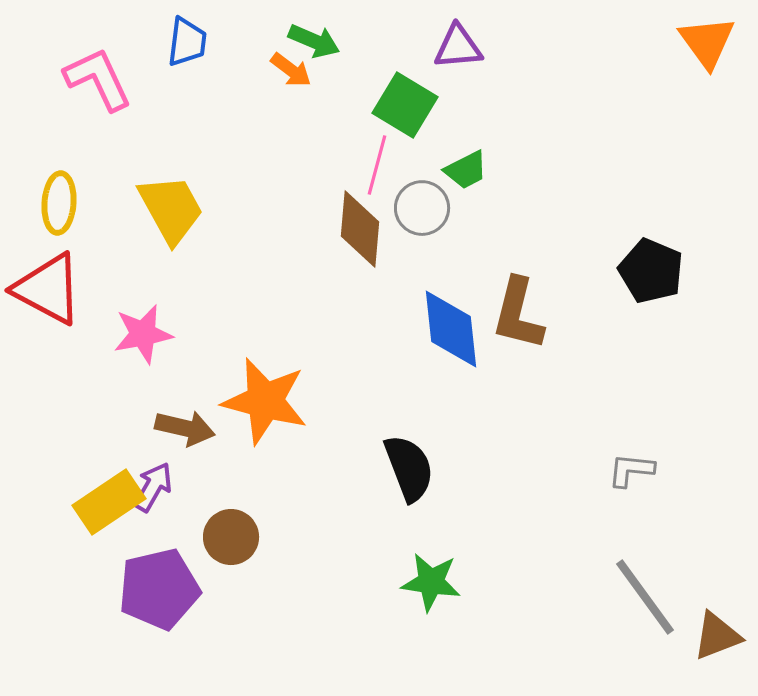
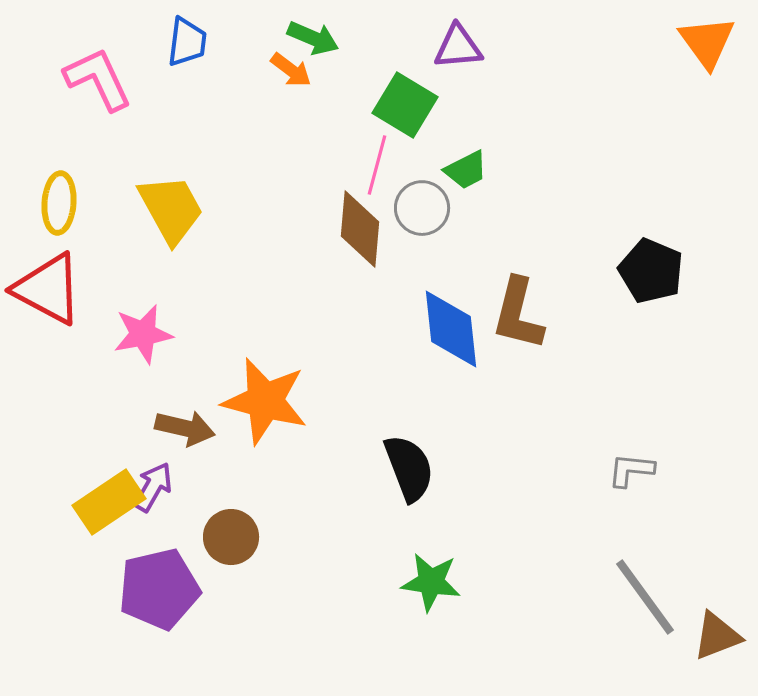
green arrow: moved 1 px left, 3 px up
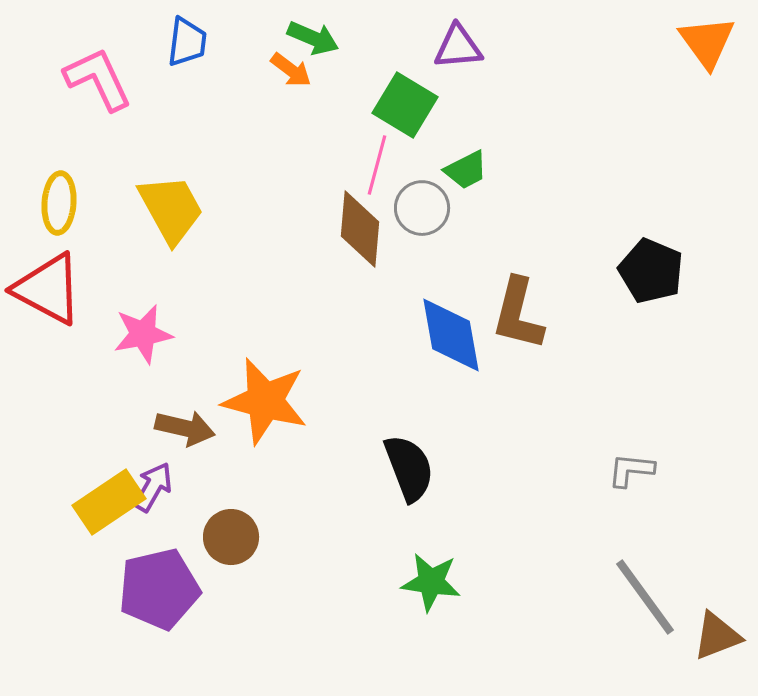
blue diamond: moved 6 px down; rotated 4 degrees counterclockwise
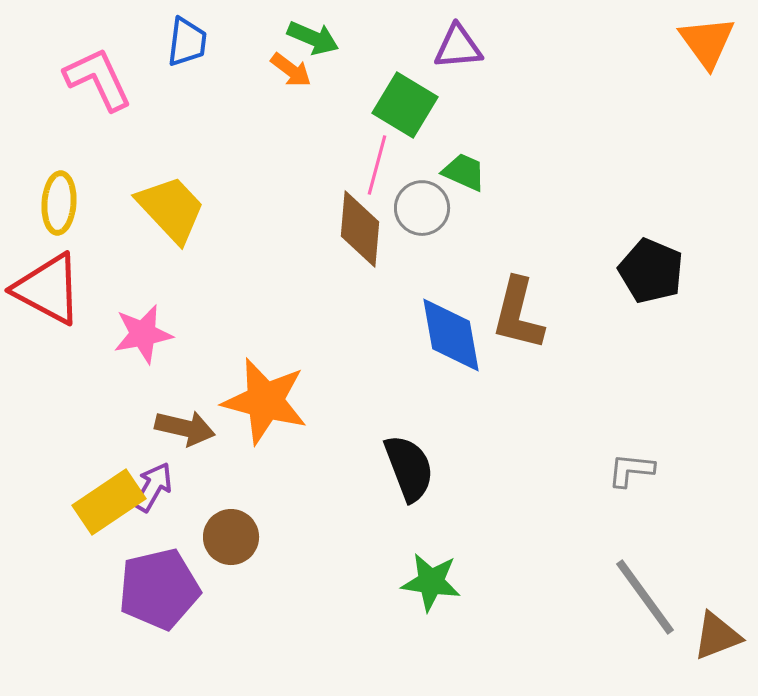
green trapezoid: moved 2 px left, 2 px down; rotated 129 degrees counterclockwise
yellow trapezoid: rotated 14 degrees counterclockwise
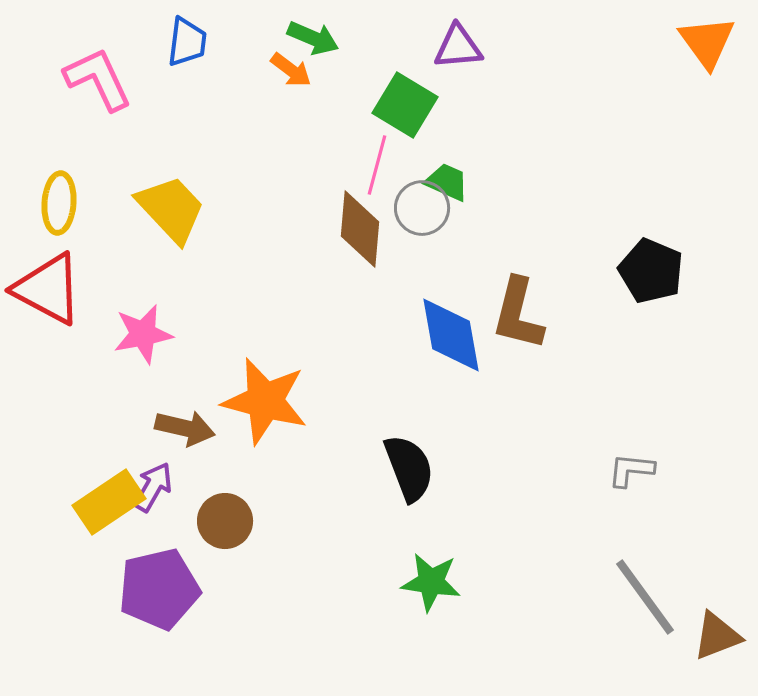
green trapezoid: moved 17 px left, 10 px down
brown circle: moved 6 px left, 16 px up
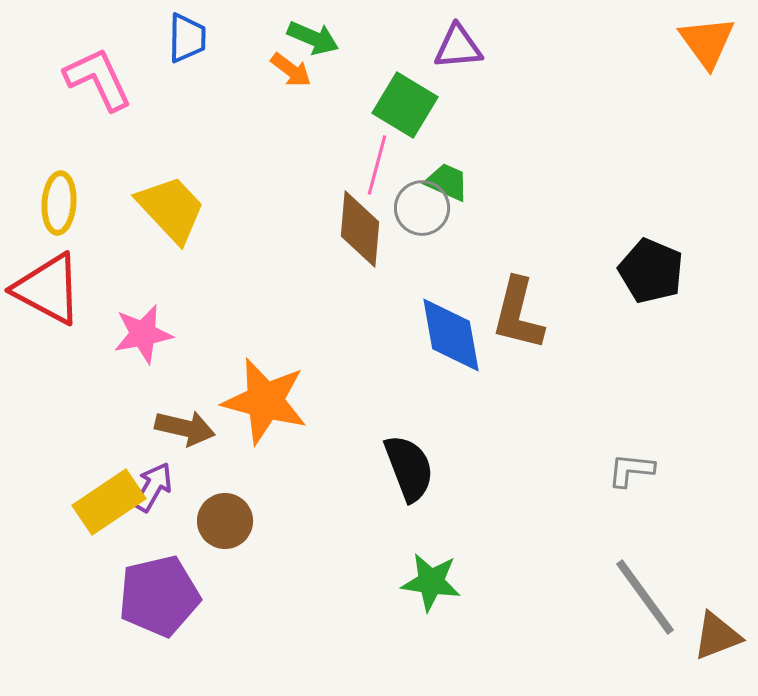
blue trapezoid: moved 4 px up; rotated 6 degrees counterclockwise
purple pentagon: moved 7 px down
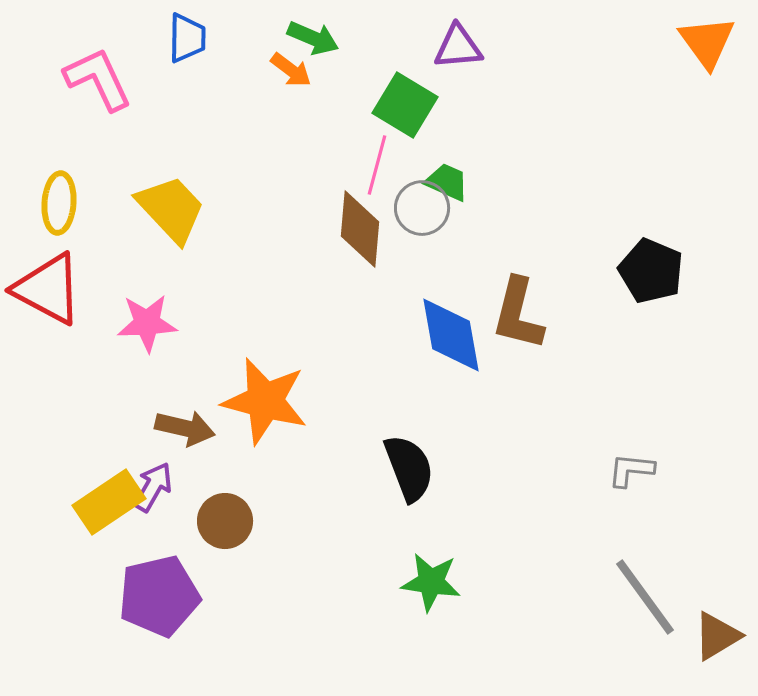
pink star: moved 4 px right, 11 px up; rotated 8 degrees clockwise
brown triangle: rotated 10 degrees counterclockwise
